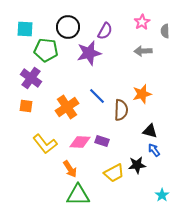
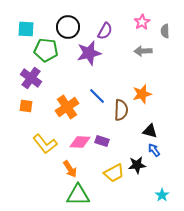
cyan square: moved 1 px right
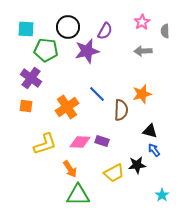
purple star: moved 2 px left, 2 px up
blue line: moved 2 px up
yellow L-shape: rotated 70 degrees counterclockwise
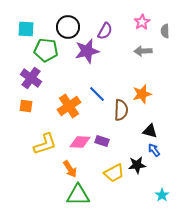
orange cross: moved 2 px right, 1 px up
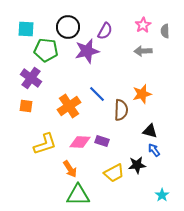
pink star: moved 1 px right, 3 px down
